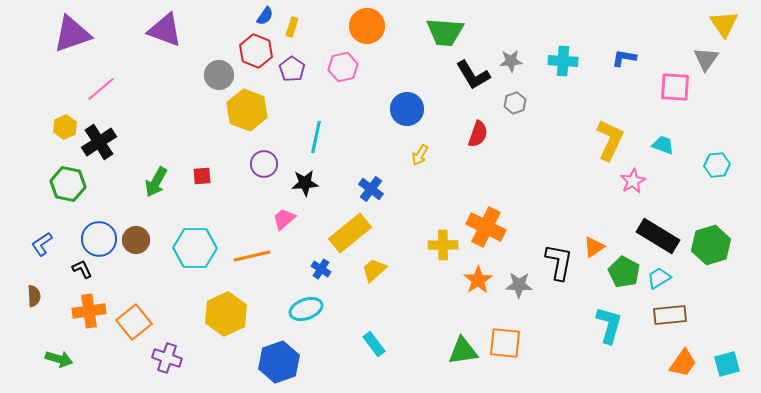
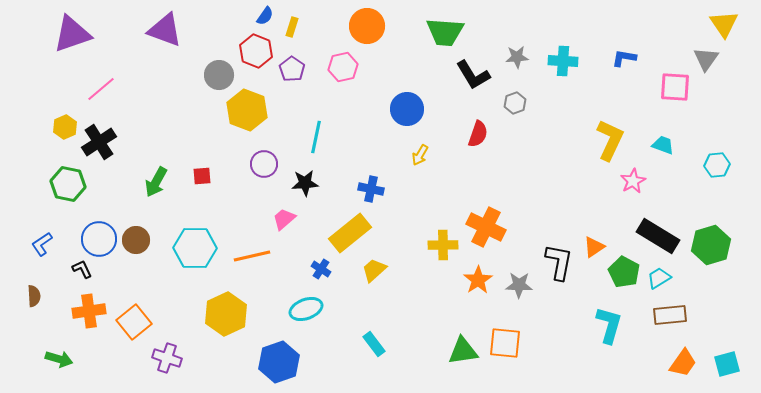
gray star at (511, 61): moved 6 px right, 4 px up
blue cross at (371, 189): rotated 25 degrees counterclockwise
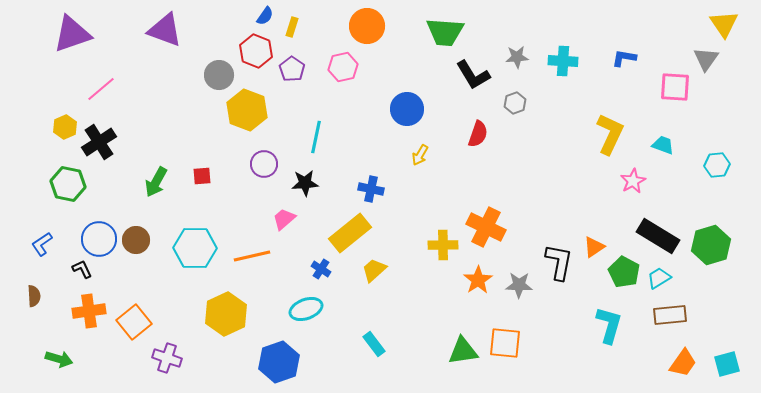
yellow L-shape at (610, 140): moved 6 px up
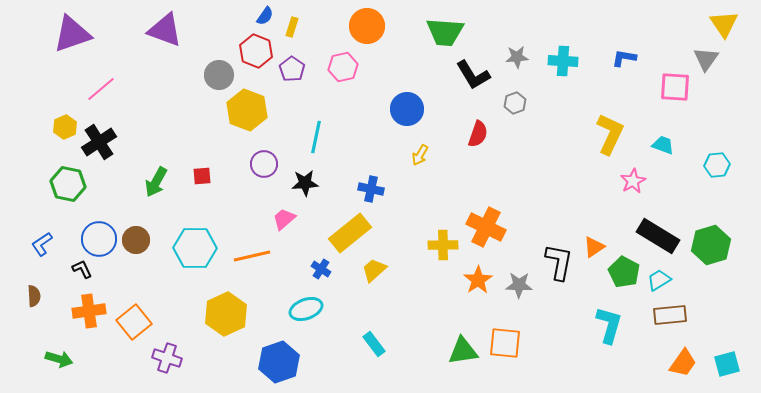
cyan trapezoid at (659, 278): moved 2 px down
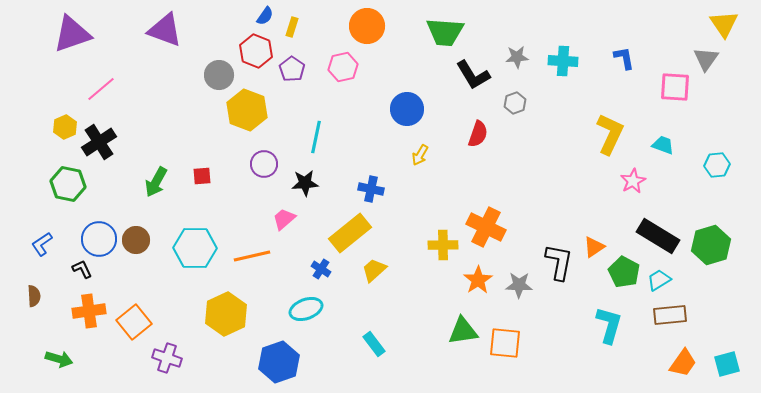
blue L-shape at (624, 58): rotated 70 degrees clockwise
green triangle at (463, 351): moved 20 px up
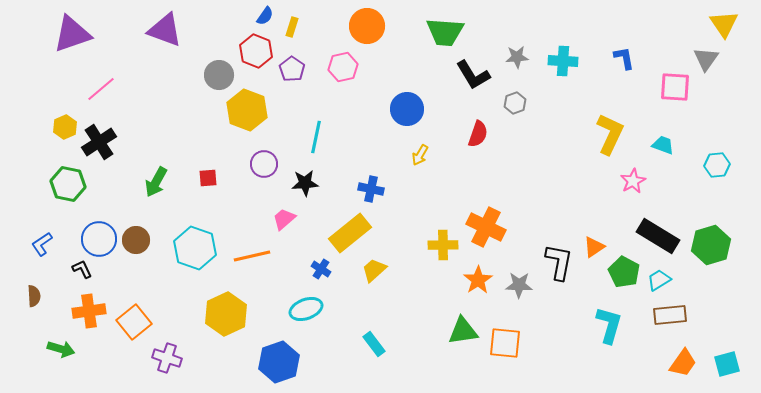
red square at (202, 176): moved 6 px right, 2 px down
cyan hexagon at (195, 248): rotated 18 degrees clockwise
green arrow at (59, 359): moved 2 px right, 10 px up
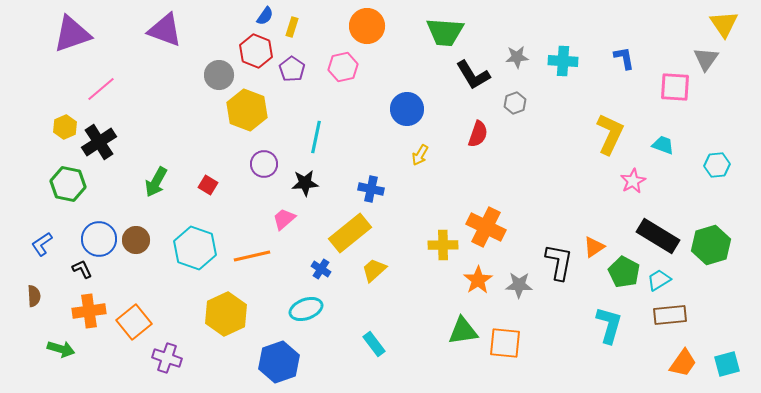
red square at (208, 178): moved 7 px down; rotated 36 degrees clockwise
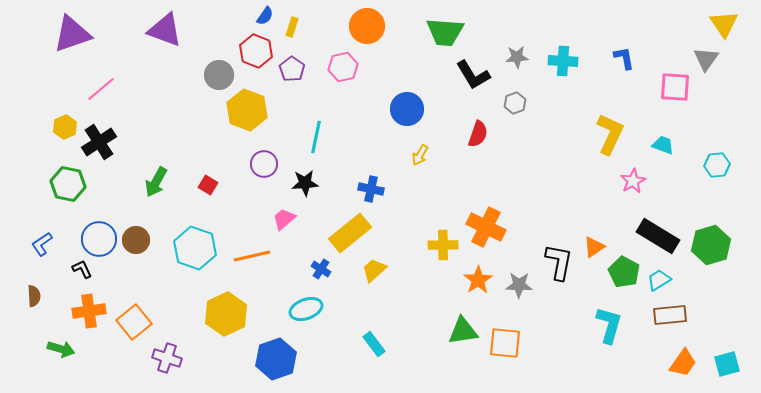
blue hexagon at (279, 362): moved 3 px left, 3 px up
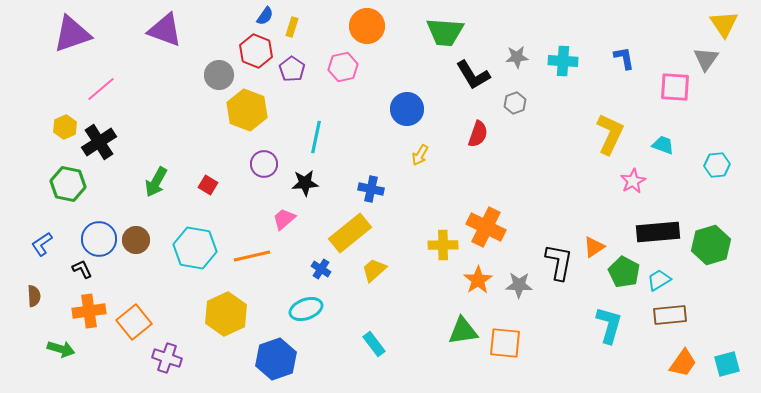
black rectangle at (658, 236): moved 4 px up; rotated 36 degrees counterclockwise
cyan hexagon at (195, 248): rotated 9 degrees counterclockwise
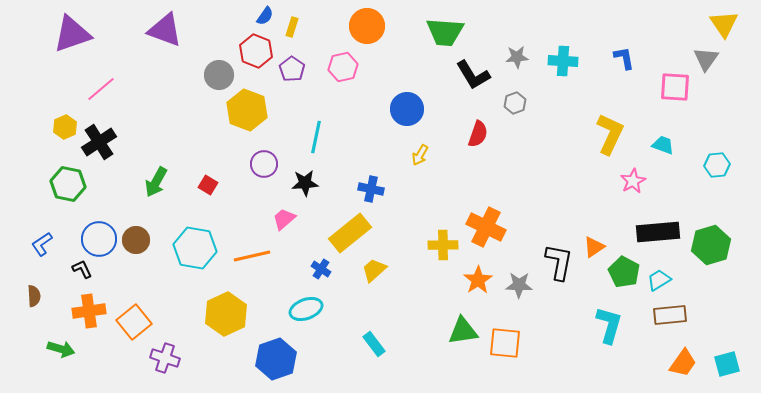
purple cross at (167, 358): moved 2 px left
